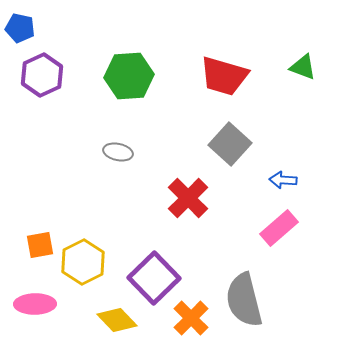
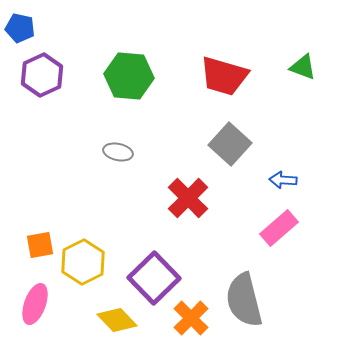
green hexagon: rotated 9 degrees clockwise
pink ellipse: rotated 69 degrees counterclockwise
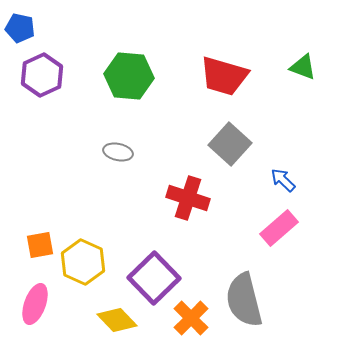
blue arrow: rotated 40 degrees clockwise
red cross: rotated 27 degrees counterclockwise
yellow hexagon: rotated 9 degrees counterclockwise
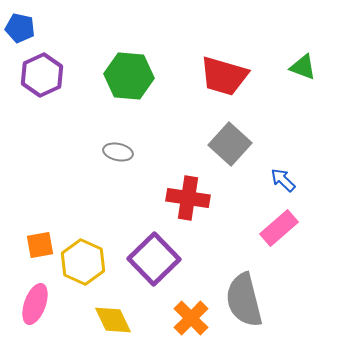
red cross: rotated 9 degrees counterclockwise
purple square: moved 19 px up
yellow diamond: moved 4 px left; rotated 18 degrees clockwise
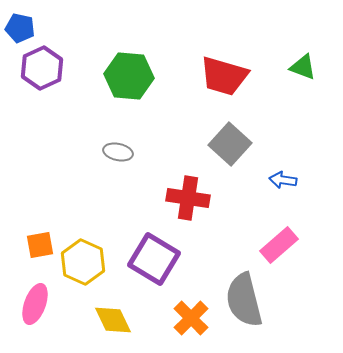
purple hexagon: moved 7 px up
blue arrow: rotated 36 degrees counterclockwise
pink rectangle: moved 17 px down
purple square: rotated 15 degrees counterclockwise
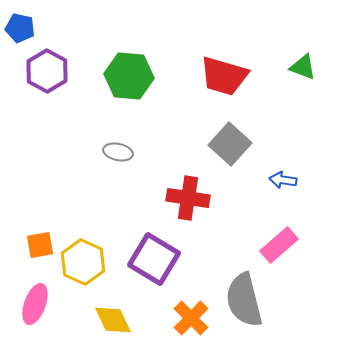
purple hexagon: moved 5 px right, 3 px down; rotated 6 degrees counterclockwise
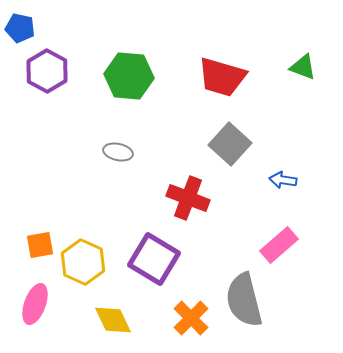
red trapezoid: moved 2 px left, 1 px down
red cross: rotated 12 degrees clockwise
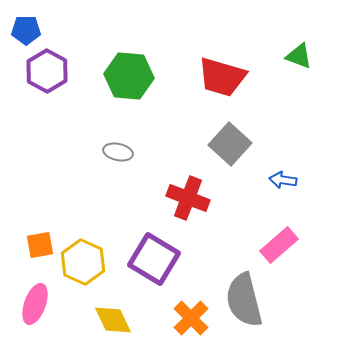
blue pentagon: moved 6 px right, 2 px down; rotated 12 degrees counterclockwise
green triangle: moved 4 px left, 11 px up
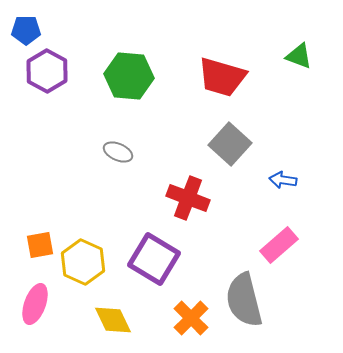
gray ellipse: rotated 12 degrees clockwise
